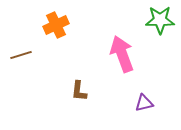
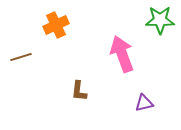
brown line: moved 2 px down
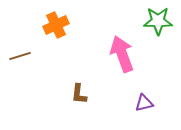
green star: moved 2 px left, 1 px down
brown line: moved 1 px left, 1 px up
brown L-shape: moved 3 px down
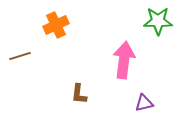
pink arrow: moved 2 px right, 6 px down; rotated 27 degrees clockwise
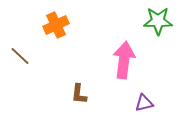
brown line: rotated 60 degrees clockwise
